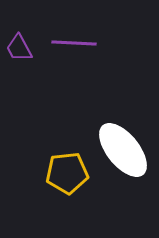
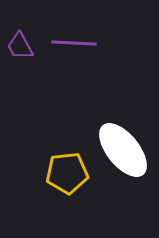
purple trapezoid: moved 1 px right, 2 px up
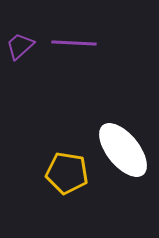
purple trapezoid: rotated 76 degrees clockwise
yellow pentagon: rotated 15 degrees clockwise
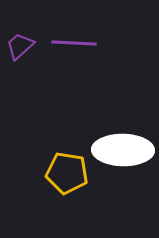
white ellipse: rotated 50 degrees counterclockwise
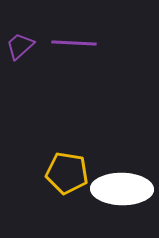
white ellipse: moved 1 px left, 39 px down
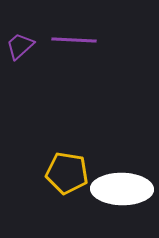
purple line: moved 3 px up
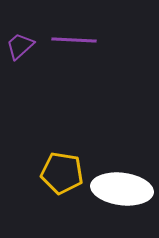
yellow pentagon: moved 5 px left
white ellipse: rotated 6 degrees clockwise
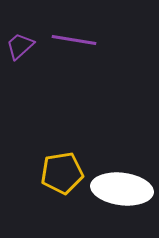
purple line: rotated 6 degrees clockwise
yellow pentagon: rotated 18 degrees counterclockwise
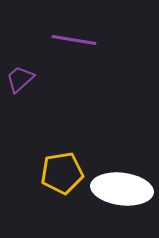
purple trapezoid: moved 33 px down
